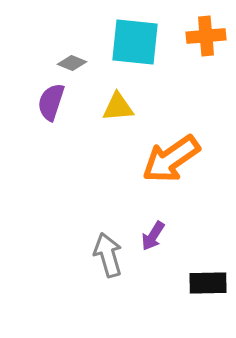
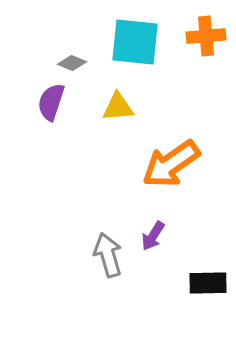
orange arrow: moved 5 px down
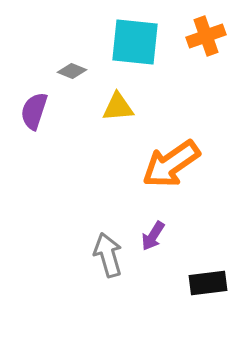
orange cross: rotated 15 degrees counterclockwise
gray diamond: moved 8 px down
purple semicircle: moved 17 px left, 9 px down
black rectangle: rotated 6 degrees counterclockwise
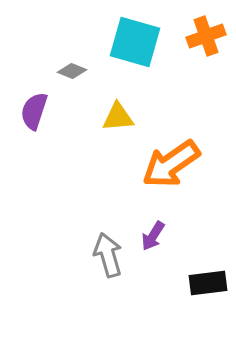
cyan square: rotated 10 degrees clockwise
yellow triangle: moved 10 px down
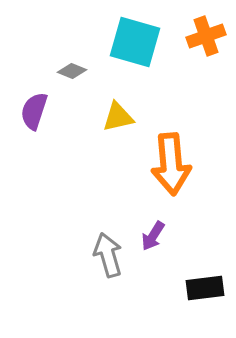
yellow triangle: rotated 8 degrees counterclockwise
orange arrow: rotated 60 degrees counterclockwise
black rectangle: moved 3 px left, 5 px down
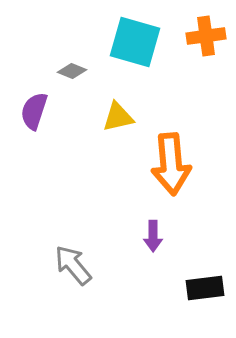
orange cross: rotated 12 degrees clockwise
purple arrow: rotated 32 degrees counterclockwise
gray arrow: moved 35 px left, 10 px down; rotated 24 degrees counterclockwise
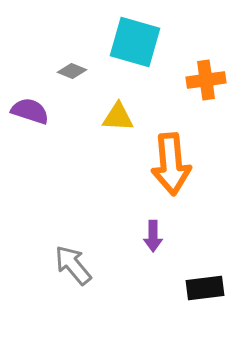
orange cross: moved 44 px down
purple semicircle: moved 4 px left; rotated 90 degrees clockwise
yellow triangle: rotated 16 degrees clockwise
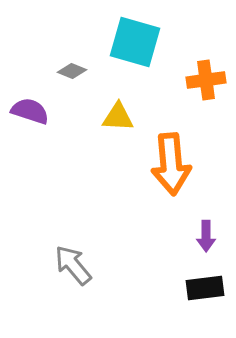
purple arrow: moved 53 px right
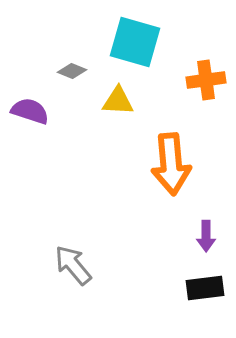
yellow triangle: moved 16 px up
